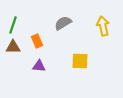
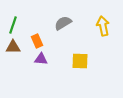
purple triangle: moved 2 px right, 7 px up
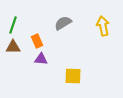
yellow square: moved 7 px left, 15 px down
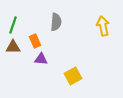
gray semicircle: moved 7 px left, 1 px up; rotated 126 degrees clockwise
orange rectangle: moved 2 px left
yellow square: rotated 30 degrees counterclockwise
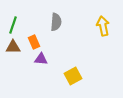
orange rectangle: moved 1 px left, 1 px down
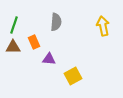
green line: moved 1 px right
purple triangle: moved 8 px right
